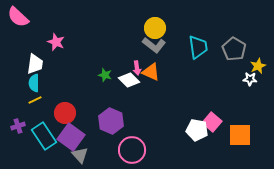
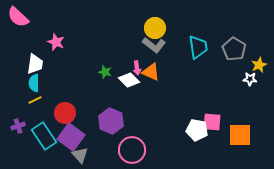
yellow star: moved 1 px right, 1 px up
green star: moved 3 px up
pink square: rotated 36 degrees counterclockwise
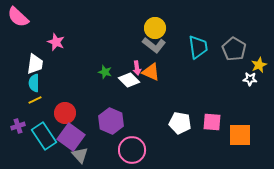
white pentagon: moved 17 px left, 7 px up
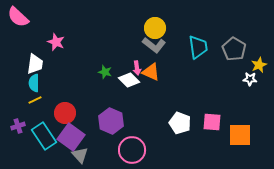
white pentagon: rotated 10 degrees clockwise
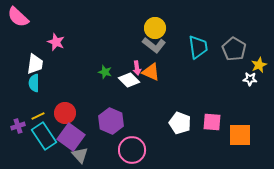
yellow line: moved 3 px right, 16 px down
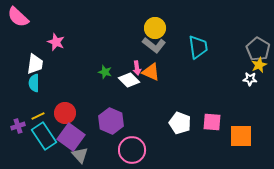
gray pentagon: moved 24 px right
orange square: moved 1 px right, 1 px down
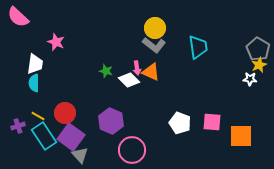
green star: moved 1 px right, 1 px up
yellow line: rotated 56 degrees clockwise
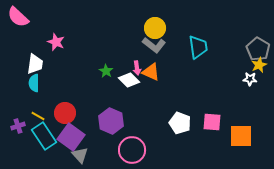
green star: rotated 16 degrees clockwise
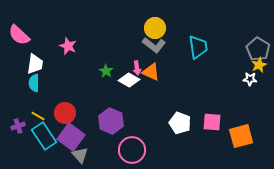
pink semicircle: moved 1 px right, 18 px down
pink star: moved 12 px right, 4 px down
white diamond: rotated 15 degrees counterclockwise
orange square: rotated 15 degrees counterclockwise
